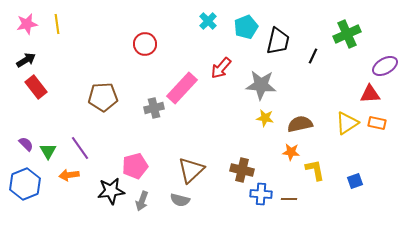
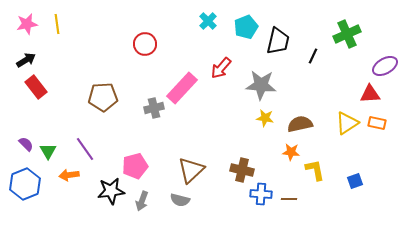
purple line: moved 5 px right, 1 px down
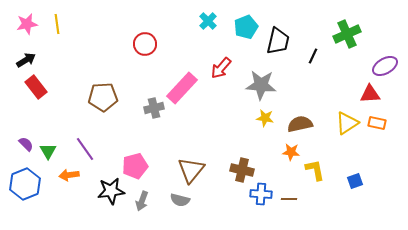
brown triangle: rotated 8 degrees counterclockwise
